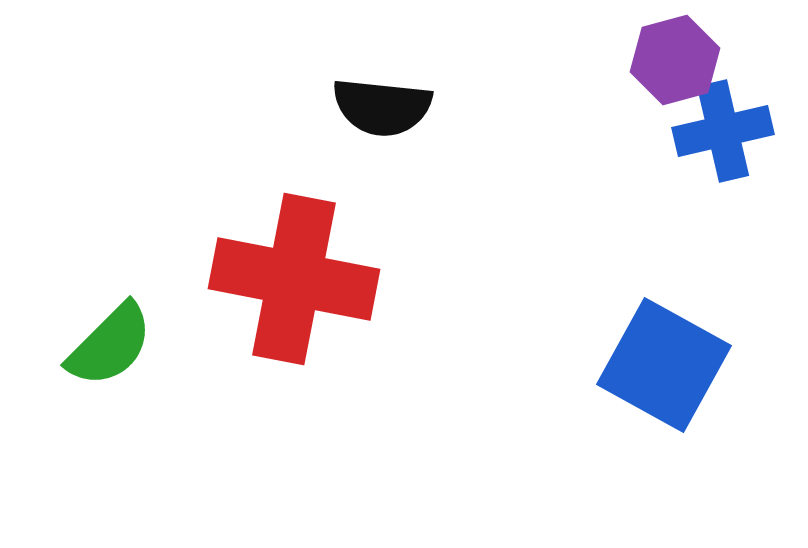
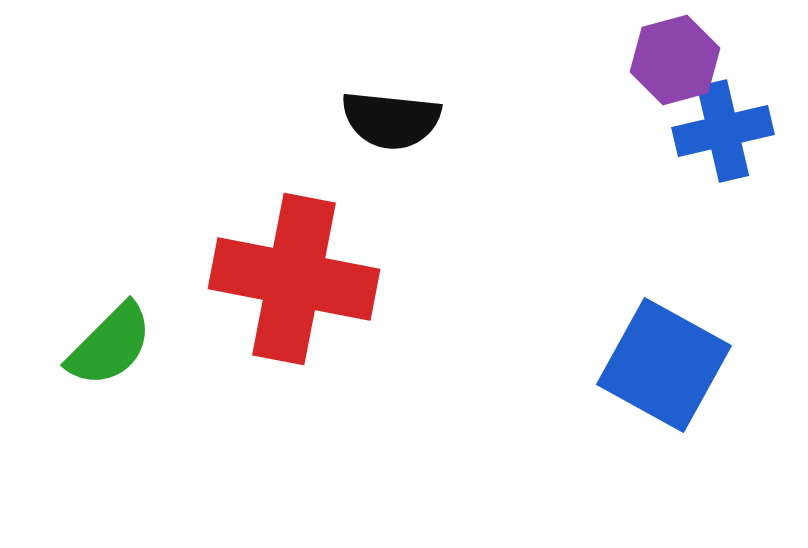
black semicircle: moved 9 px right, 13 px down
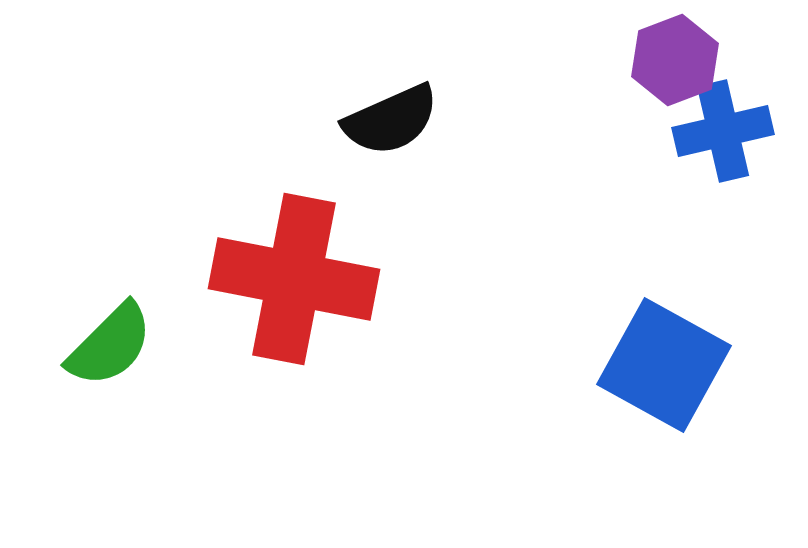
purple hexagon: rotated 6 degrees counterclockwise
black semicircle: rotated 30 degrees counterclockwise
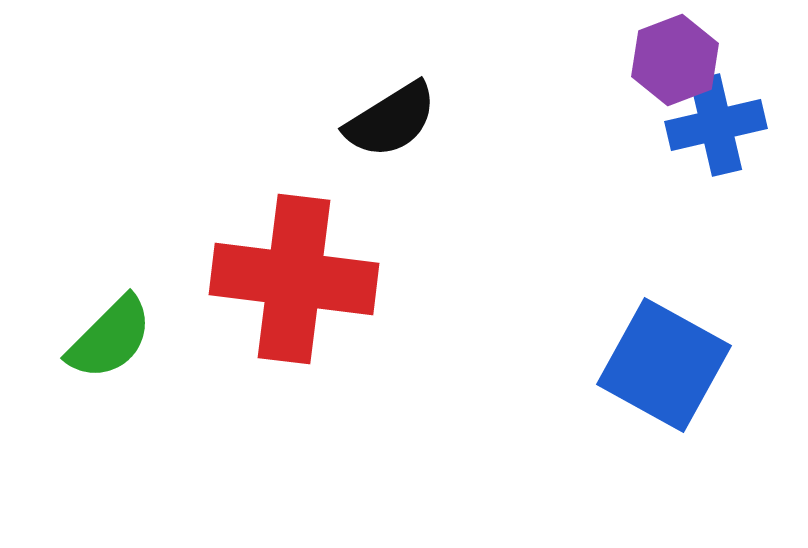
black semicircle: rotated 8 degrees counterclockwise
blue cross: moved 7 px left, 6 px up
red cross: rotated 4 degrees counterclockwise
green semicircle: moved 7 px up
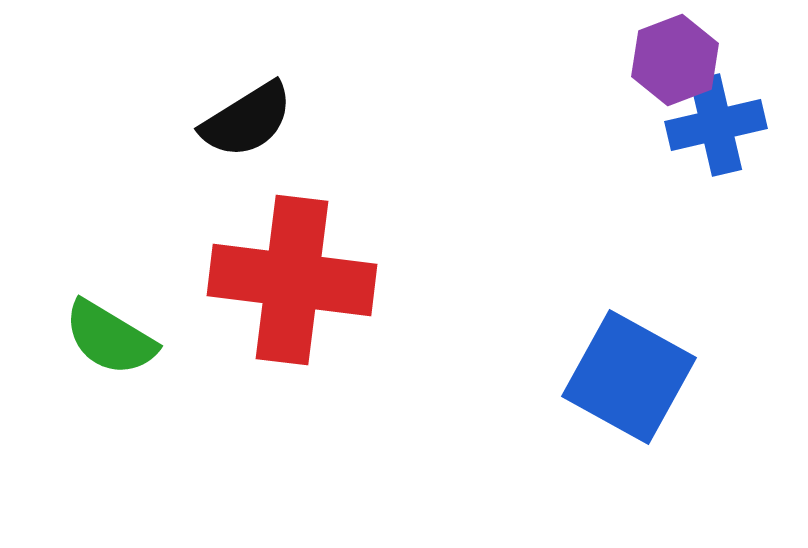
black semicircle: moved 144 px left
red cross: moved 2 px left, 1 px down
green semicircle: rotated 76 degrees clockwise
blue square: moved 35 px left, 12 px down
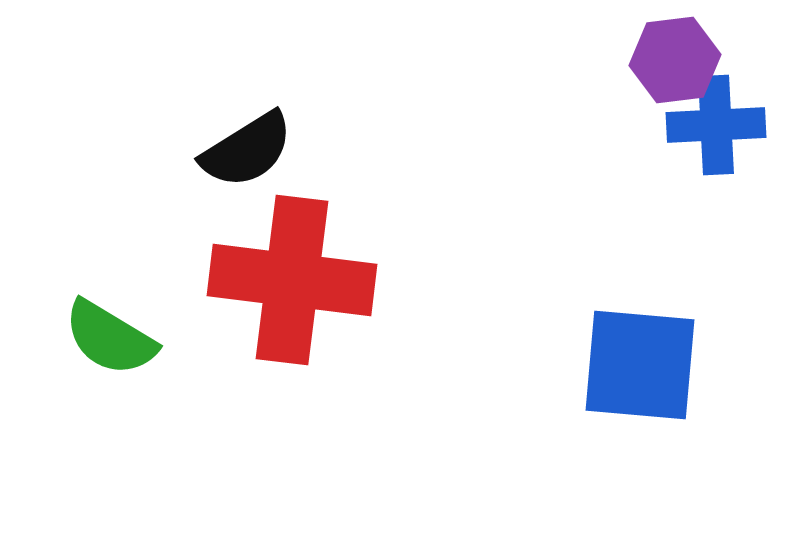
purple hexagon: rotated 14 degrees clockwise
black semicircle: moved 30 px down
blue cross: rotated 10 degrees clockwise
blue square: moved 11 px right, 12 px up; rotated 24 degrees counterclockwise
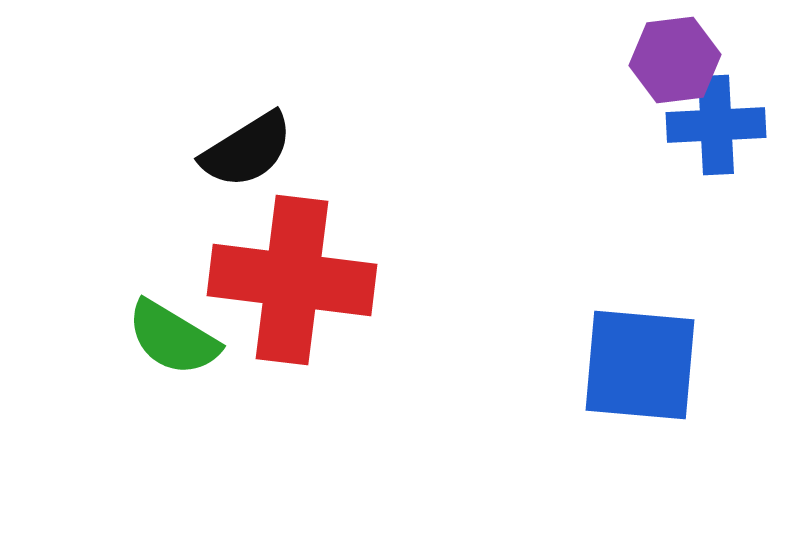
green semicircle: moved 63 px right
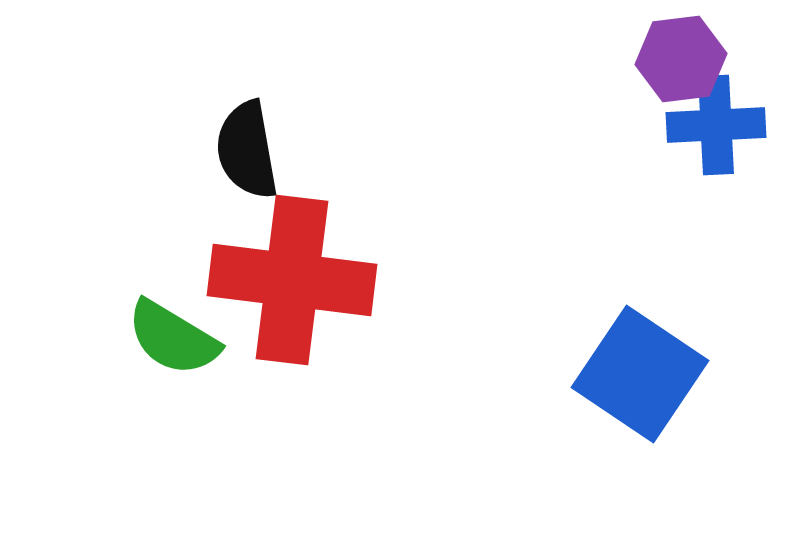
purple hexagon: moved 6 px right, 1 px up
black semicircle: rotated 112 degrees clockwise
blue square: moved 9 px down; rotated 29 degrees clockwise
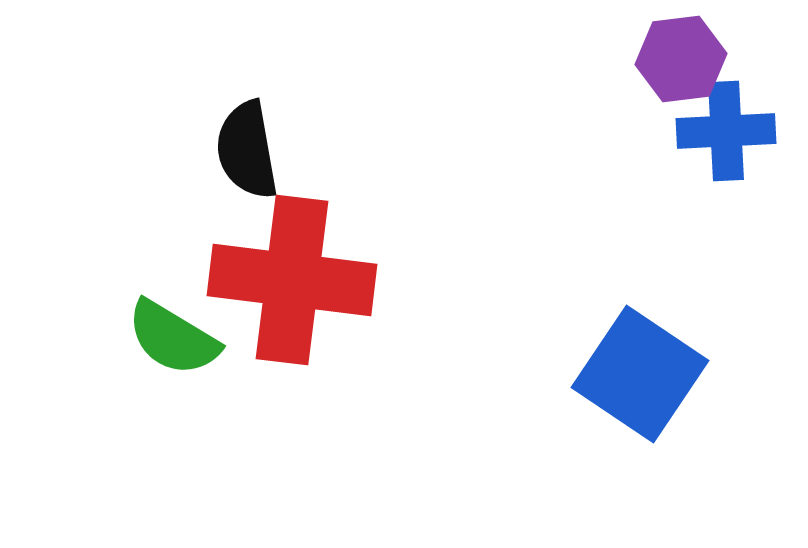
blue cross: moved 10 px right, 6 px down
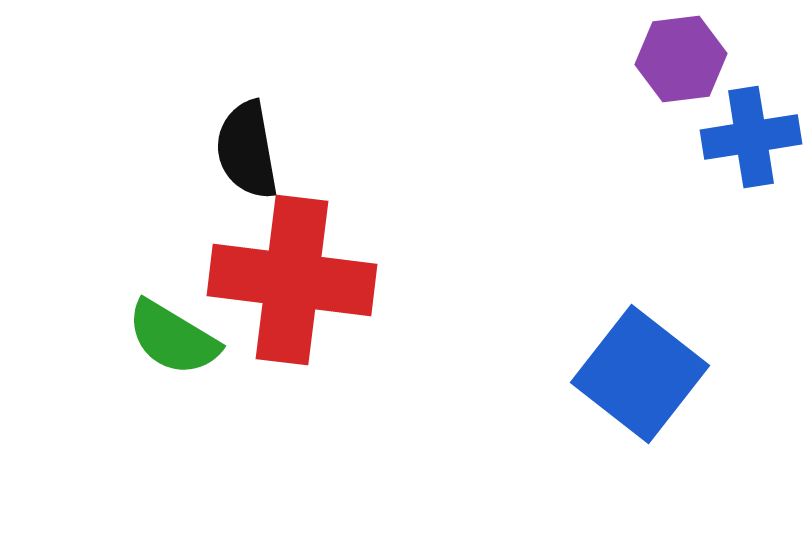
blue cross: moved 25 px right, 6 px down; rotated 6 degrees counterclockwise
blue square: rotated 4 degrees clockwise
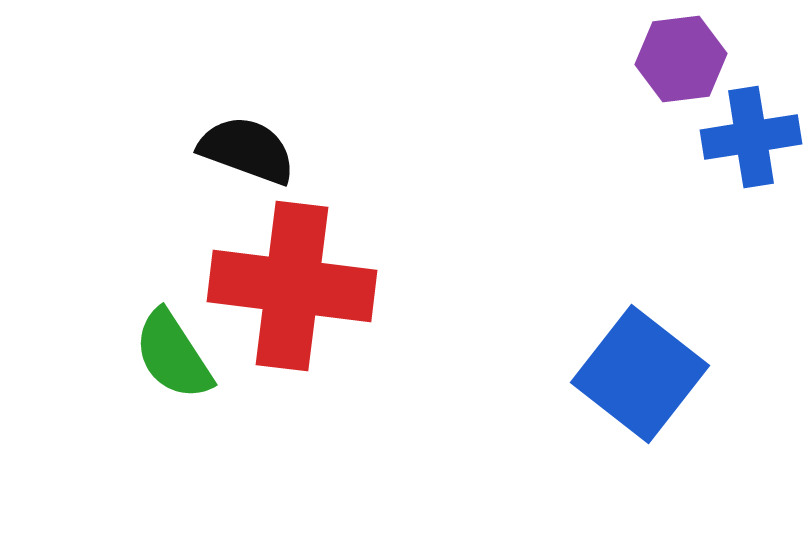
black semicircle: rotated 120 degrees clockwise
red cross: moved 6 px down
green semicircle: moved 17 px down; rotated 26 degrees clockwise
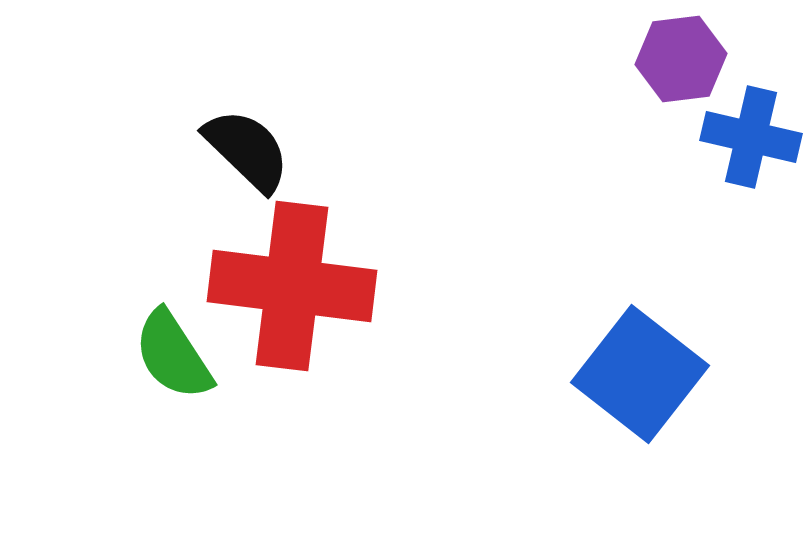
blue cross: rotated 22 degrees clockwise
black semicircle: rotated 24 degrees clockwise
